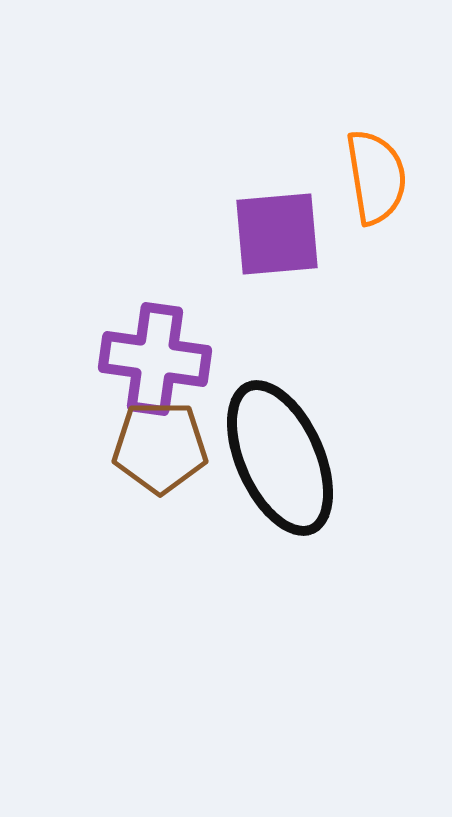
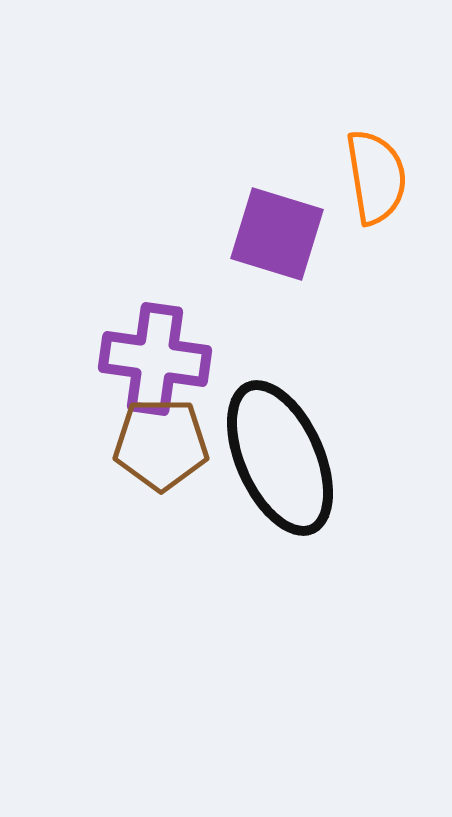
purple square: rotated 22 degrees clockwise
brown pentagon: moved 1 px right, 3 px up
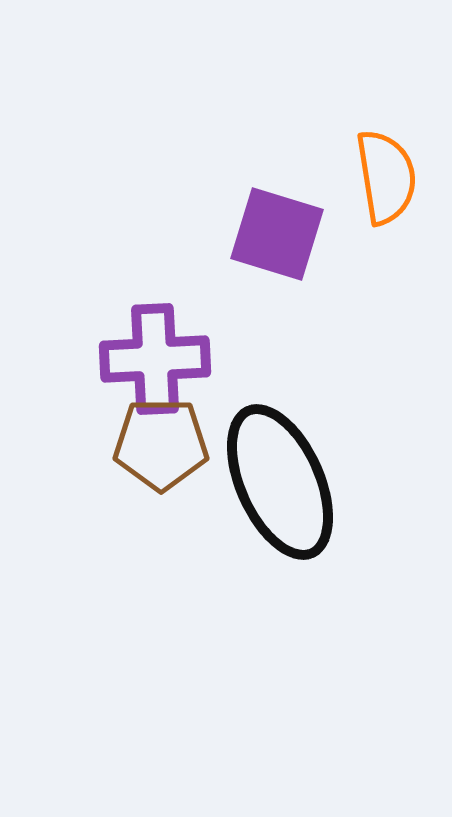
orange semicircle: moved 10 px right
purple cross: rotated 11 degrees counterclockwise
black ellipse: moved 24 px down
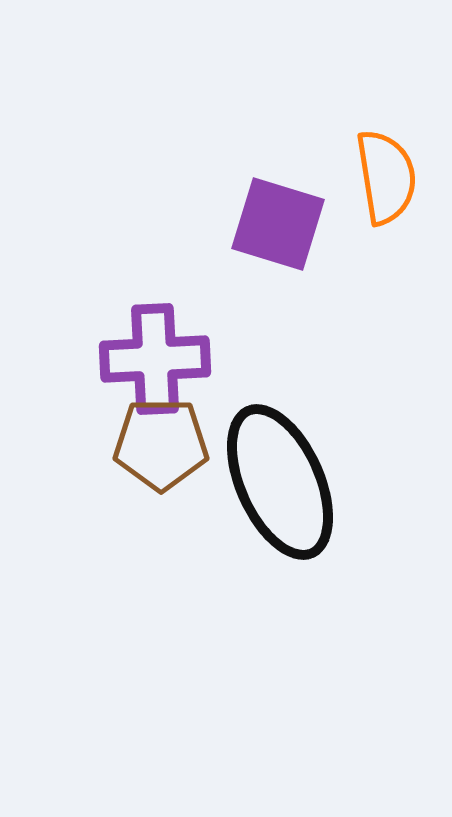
purple square: moved 1 px right, 10 px up
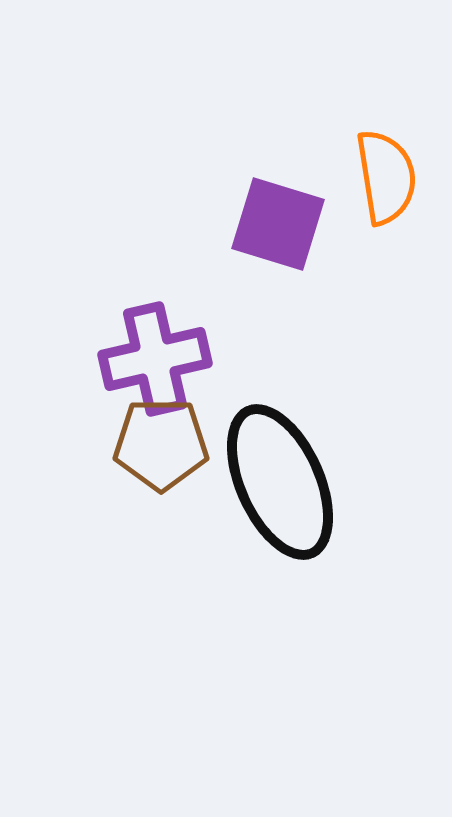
purple cross: rotated 10 degrees counterclockwise
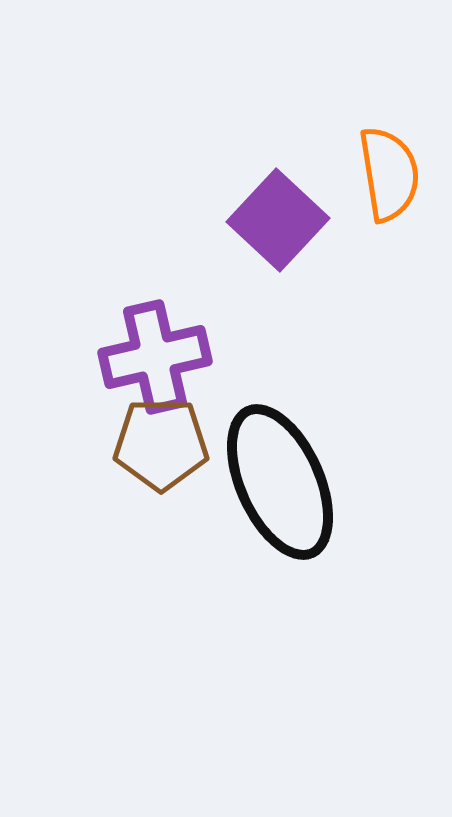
orange semicircle: moved 3 px right, 3 px up
purple square: moved 4 px up; rotated 26 degrees clockwise
purple cross: moved 2 px up
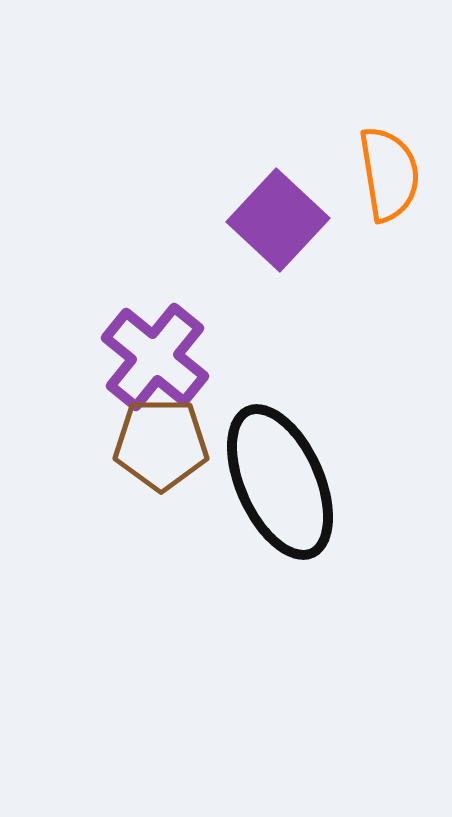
purple cross: rotated 38 degrees counterclockwise
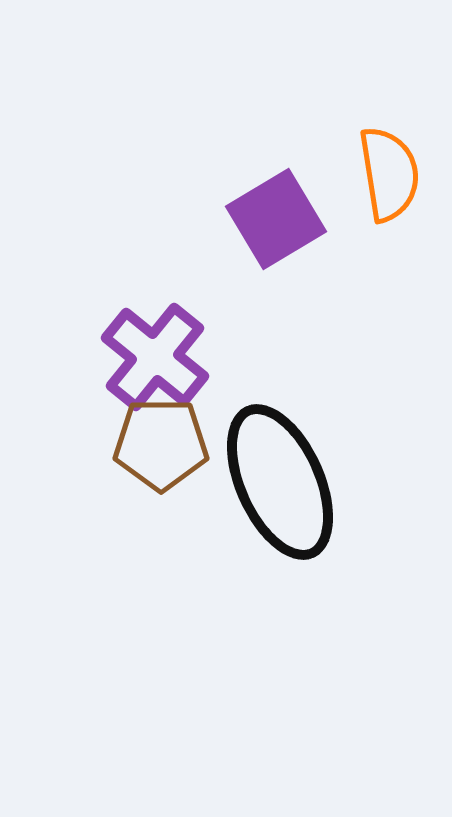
purple square: moved 2 px left, 1 px up; rotated 16 degrees clockwise
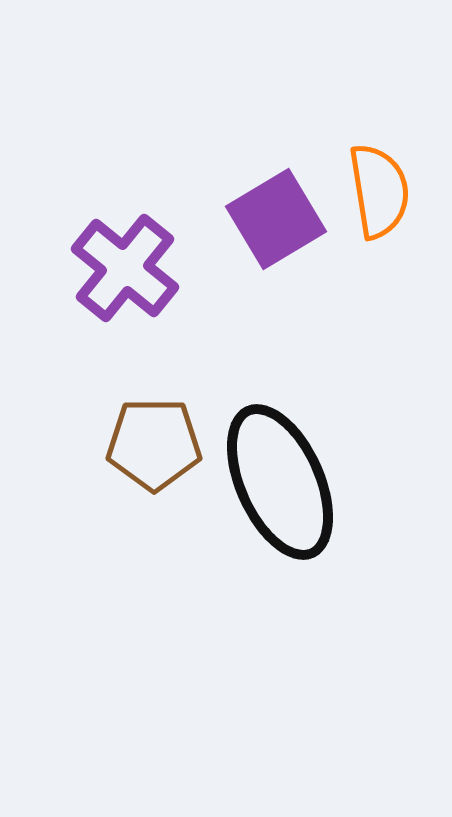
orange semicircle: moved 10 px left, 17 px down
purple cross: moved 30 px left, 89 px up
brown pentagon: moved 7 px left
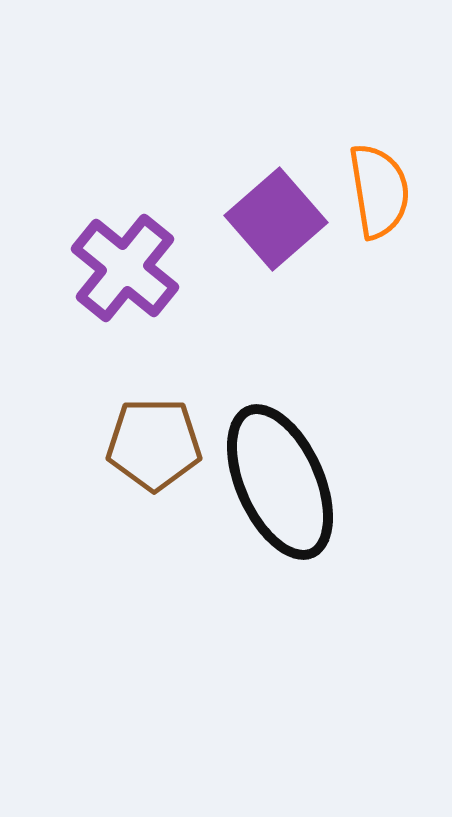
purple square: rotated 10 degrees counterclockwise
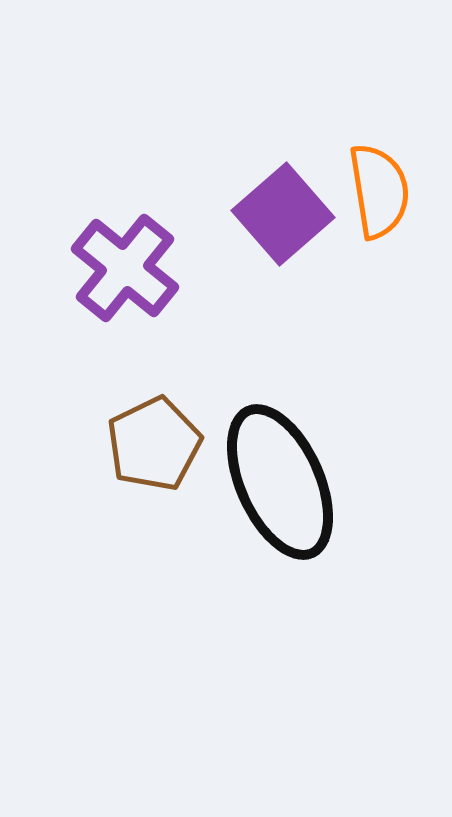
purple square: moved 7 px right, 5 px up
brown pentagon: rotated 26 degrees counterclockwise
